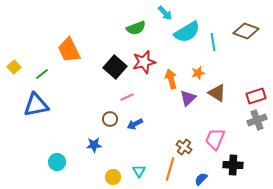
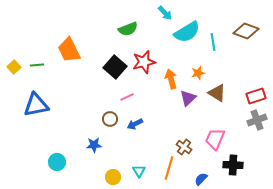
green semicircle: moved 8 px left, 1 px down
green line: moved 5 px left, 9 px up; rotated 32 degrees clockwise
orange line: moved 1 px left, 1 px up
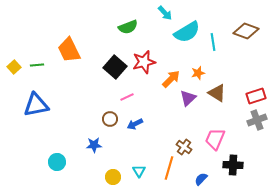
green semicircle: moved 2 px up
orange arrow: rotated 60 degrees clockwise
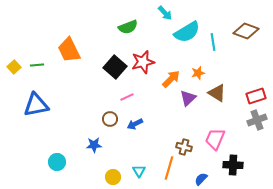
red star: moved 1 px left
brown cross: rotated 21 degrees counterclockwise
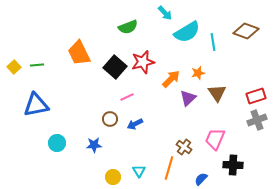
orange trapezoid: moved 10 px right, 3 px down
brown triangle: rotated 24 degrees clockwise
brown cross: rotated 21 degrees clockwise
cyan circle: moved 19 px up
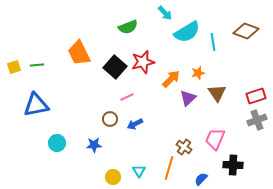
yellow square: rotated 24 degrees clockwise
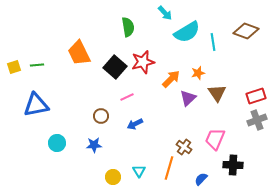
green semicircle: rotated 78 degrees counterclockwise
brown circle: moved 9 px left, 3 px up
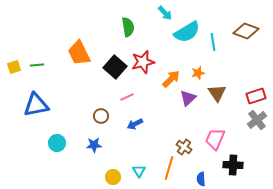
gray cross: rotated 18 degrees counterclockwise
blue semicircle: rotated 48 degrees counterclockwise
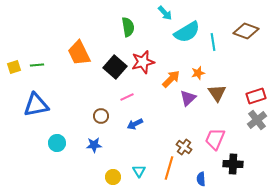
black cross: moved 1 px up
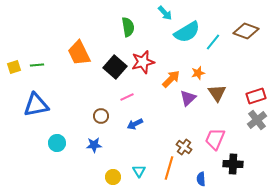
cyan line: rotated 48 degrees clockwise
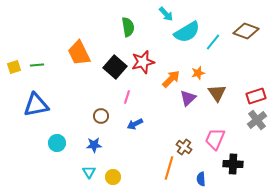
cyan arrow: moved 1 px right, 1 px down
pink line: rotated 48 degrees counterclockwise
cyan triangle: moved 50 px left, 1 px down
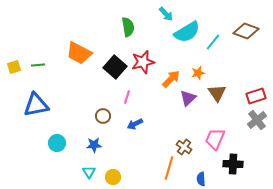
orange trapezoid: rotated 36 degrees counterclockwise
green line: moved 1 px right
brown circle: moved 2 px right
